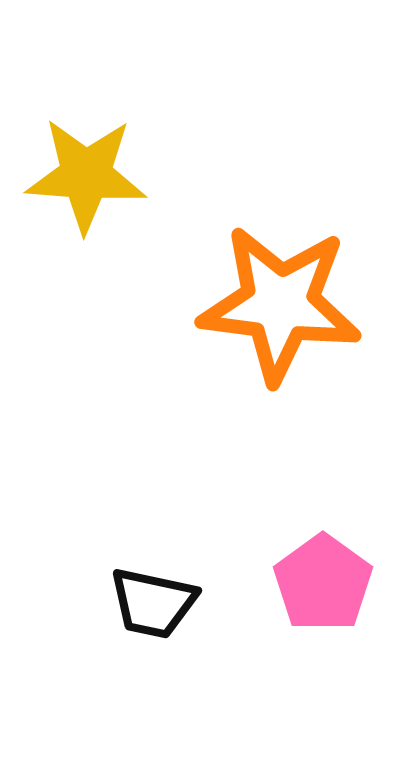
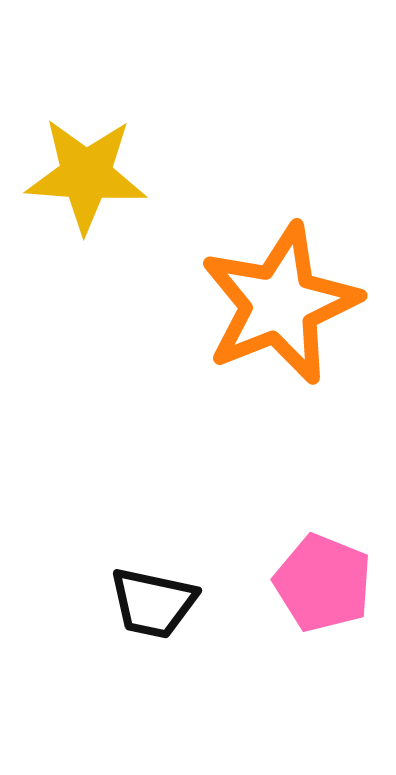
orange star: rotated 29 degrees counterclockwise
pink pentagon: rotated 14 degrees counterclockwise
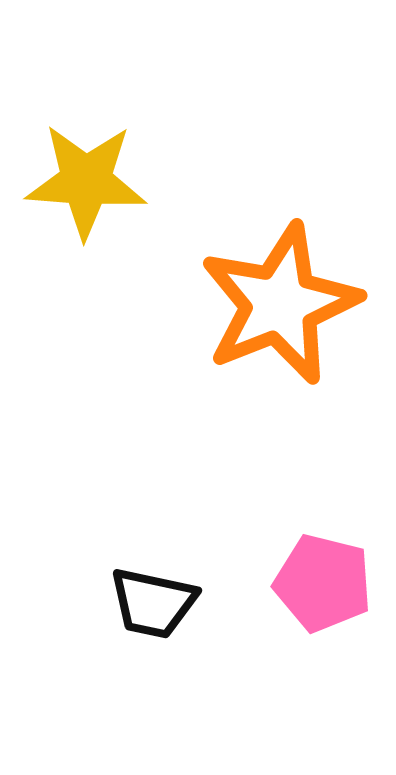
yellow star: moved 6 px down
pink pentagon: rotated 8 degrees counterclockwise
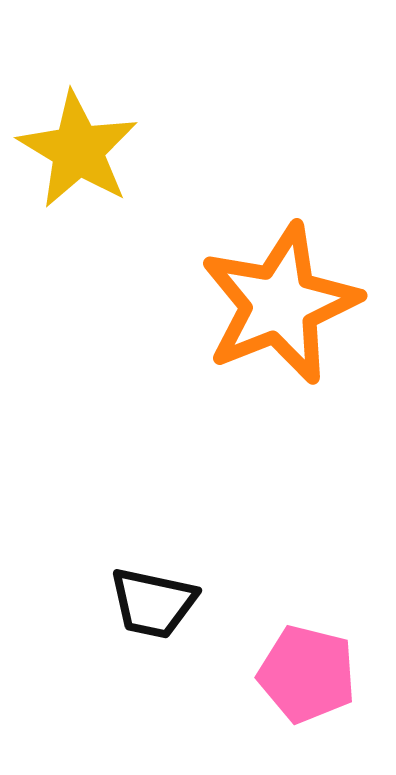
yellow star: moved 8 px left, 31 px up; rotated 27 degrees clockwise
pink pentagon: moved 16 px left, 91 px down
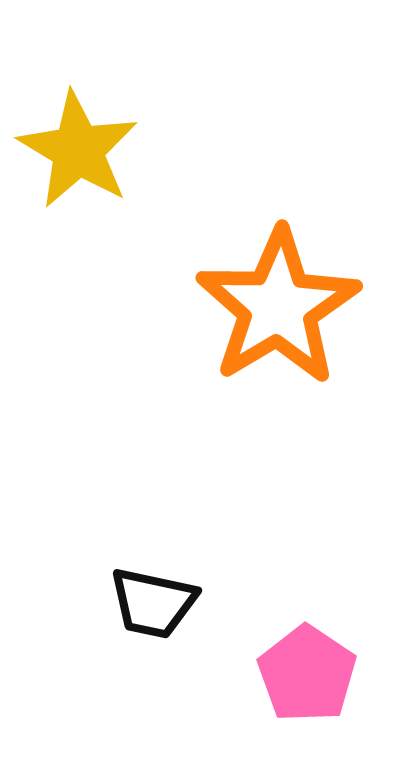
orange star: moved 2 px left, 3 px down; rotated 9 degrees counterclockwise
pink pentagon: rotated 20 degrees clockwise
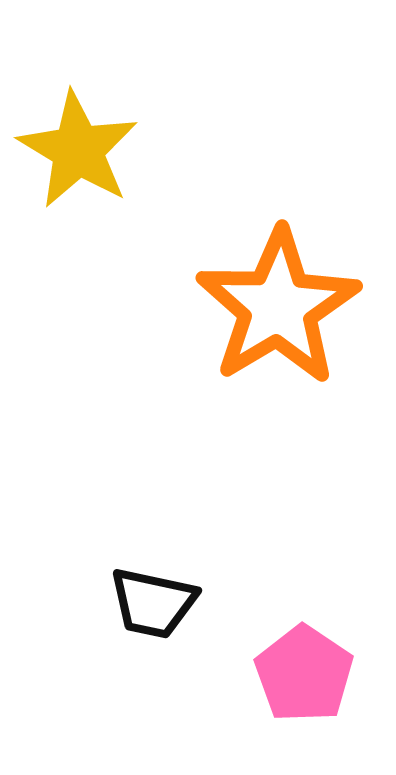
pink pentagon: moved 3 px left
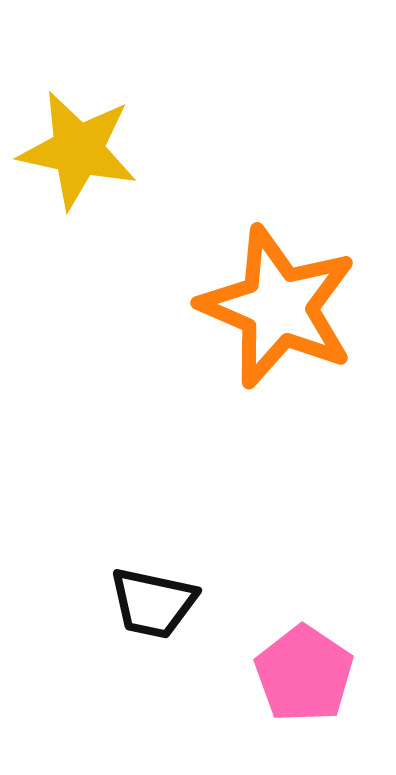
yellow star: rotated 19 degrees counterclockwise
orange star: rotated 18 degrees counterclockwise
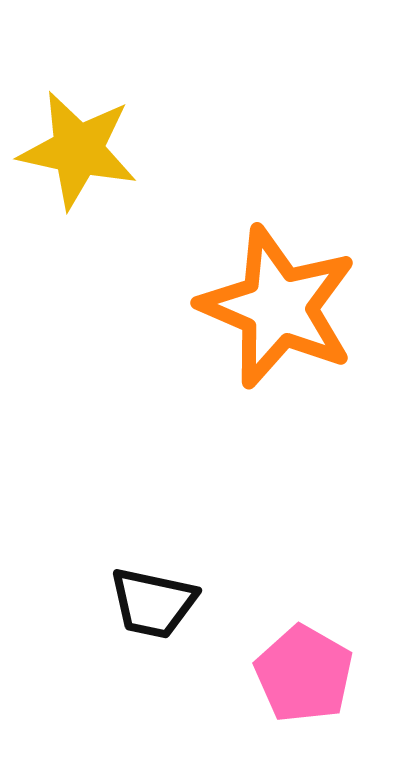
pink pentagon: rotated 4 degrees counterclockwise
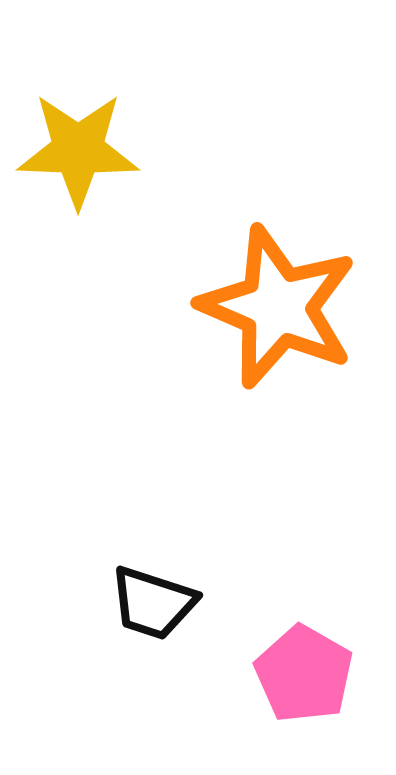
yellow star: rotated 10 degrees counterclockwise
black trapezoid: rotated 6 degrees clockwise
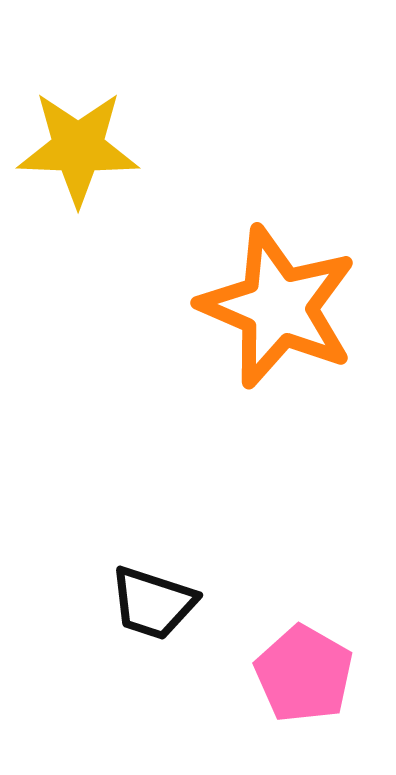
yellow star: moved 2 px up
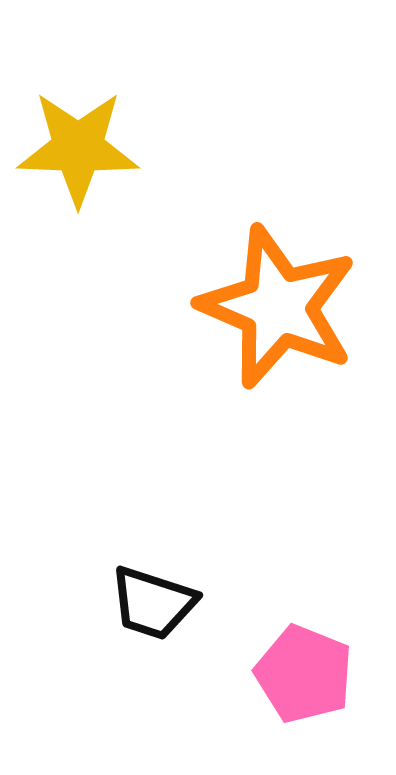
pink pentagon: rotated 8 degrees counterclockwise
